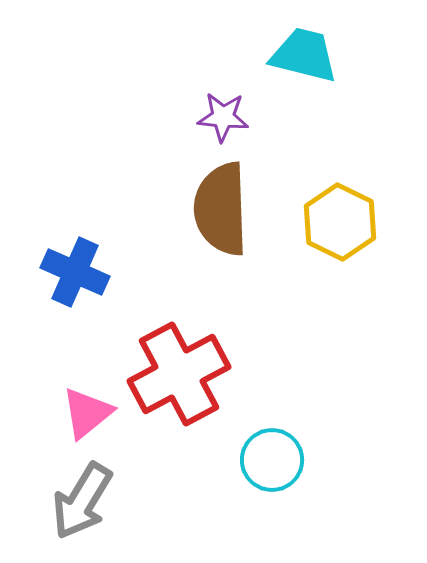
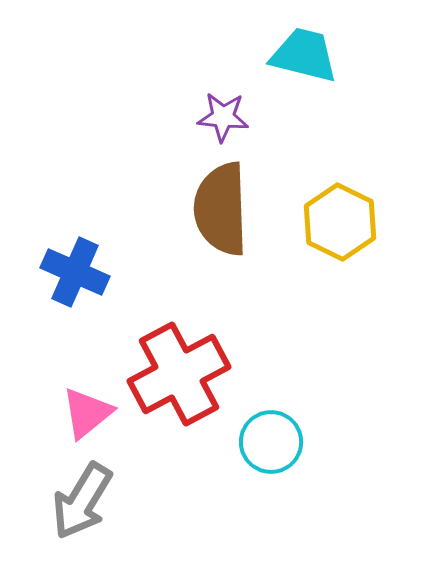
cyan circle: moved 1 px left, 18 px up
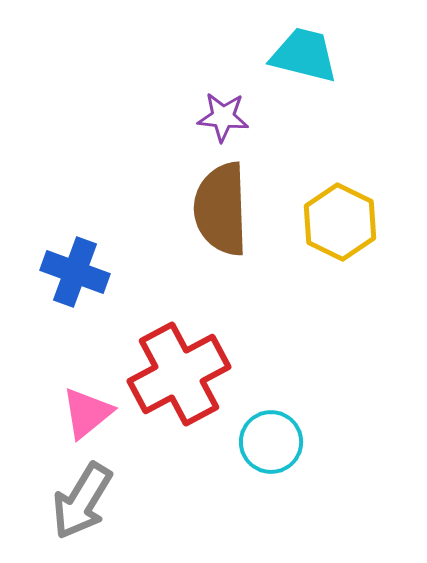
blue cross: rotated 4 degrees counterclockwise
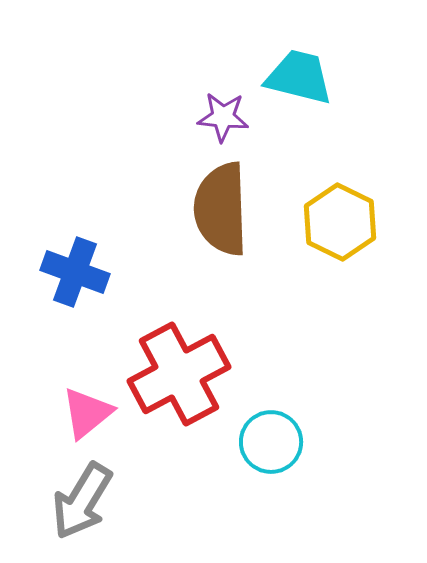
cyan trapezoid: moved 5 px left, 22 px down
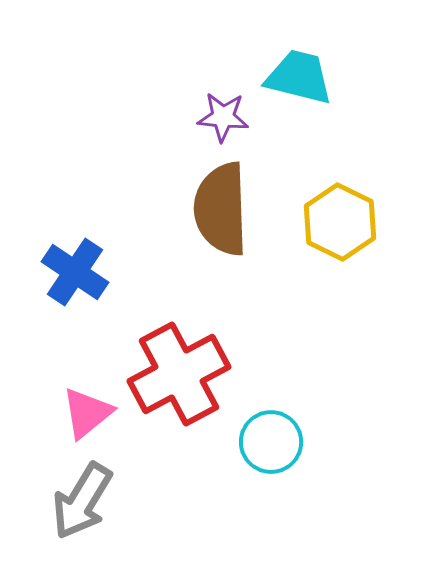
blue cross: rotated 14 degrees clockwise
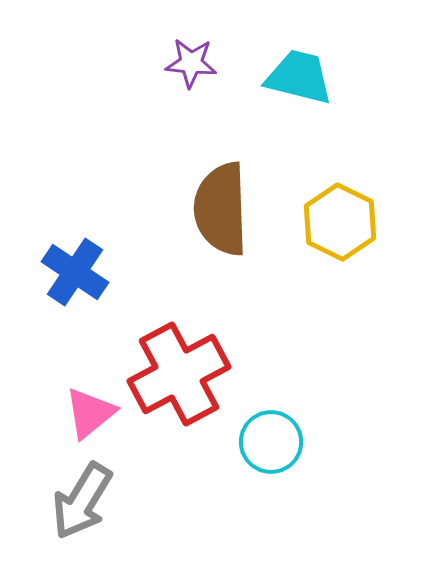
purple star: moved 32 px left, 54 px up
pink triangle: moved 3 px right
